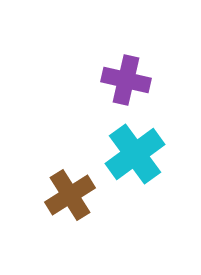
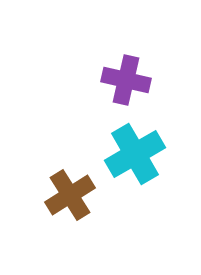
cyan cross: rotated 6 degrees clockwise
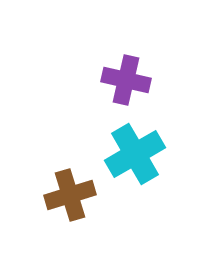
brown cross: rotated 15 degrees clockwise
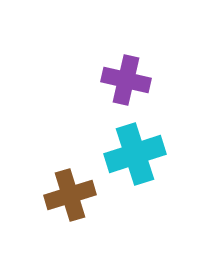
cyan cross: rotated 12 degrees clockwise
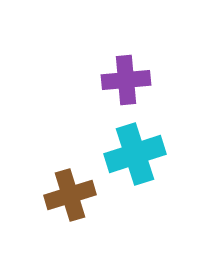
purple cross: rotated 18 degrees counterclockwise
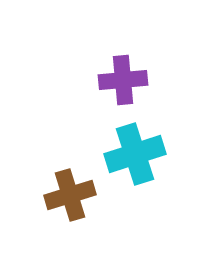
purple cross: moved 3 px left
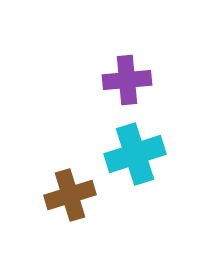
purple cross: moved 4 px right
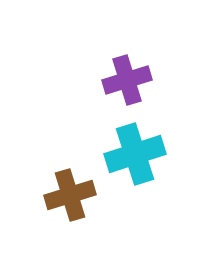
purple cross: rotated 12 degrees counterclockwise
